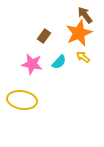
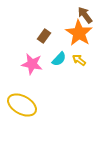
orange star: rotated 16 degrees counterclockwise
yellow arrow: moved 4 px left, 3 px down
cyan semicircle: moved 3 px up
yellow ellipse: moved 5 px down; rotated 20 degrees clockwise
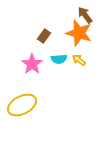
orange star: rotated 16 degrees counterclockwise
cyan semicircle: rotated 42 degrees clockwise
pink star: rotated 25 degrees clockwise
yellow ellipse: rotated 56 degrees counterclockwise
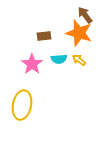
brown rectangle: rotated 48 degrees clockwise
yellow ellipse: rotated 52 degrees counterclockwise
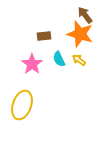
orange star: moved 1 px right, 1 px down
cyan semicircle: rotated 70 degrees clockwise
yellow ellipse: rotated 8 degrees clockwise
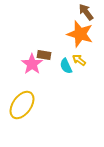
brown arrow: moved 1 px right, 3 px up
brown rectangle: moved 19 px down; rotated 16 degrees clockwise
cyan semicircle: moved 7 px right, 7 px down
yellow ellipse: rotated 16 degrees clockwise
